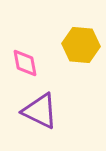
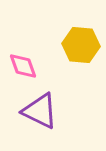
pink diamond: moved 2 px left, 3 px down; rotated 8 degrees counterclockwise
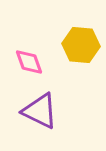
pink diamond: moved 6 px right, 4 px up
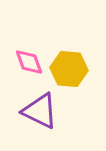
yellow hexagon: moved 12 px left, 24 px down
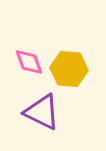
purple triangle: moved 2 px right, 1 px down
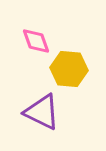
pink diamond: moved 7 px right, 21 px up
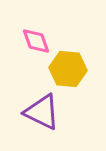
yellow hexagon: moved 1 px left
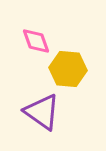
purple triangle: rotated 9 degrees clockwise
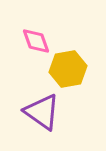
yellow hexagon: rotated 15 degrees counterclockwise
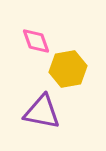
purple triangle: rotated 24 degrees counterclockwise
